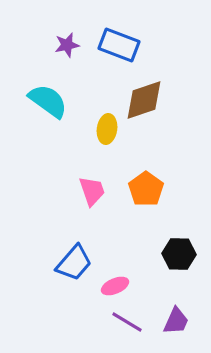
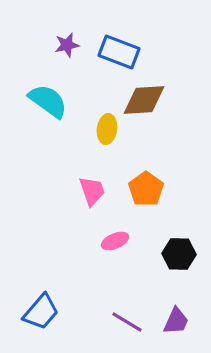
blue rectangle: moved 7 px down
brown diamond: rotated 15 degrees clockwise
blue trapezoid: moved 33 px left, 49 px down
pink ellipse: moved 45 px up
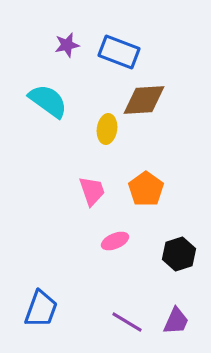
black hexagon: rotated 20 degrees counterclockwise
blue trapezoid: moved 3 px up; rotated 21 degrees counterclockwise
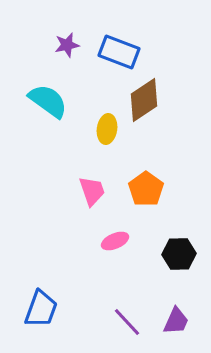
brown diamond: rotated 30 degrees counterclockwise
black hexagon: rotated 16 degrees clockwise
purple line: rotated 16 degrees clockwise
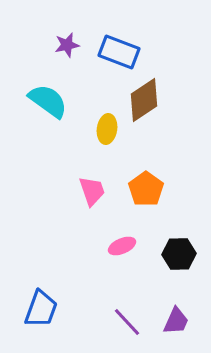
pink ellipse: moved 7 px right, 5 px down
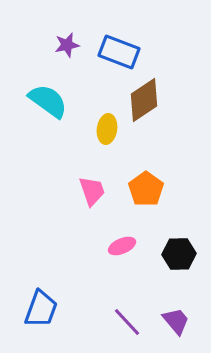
purple trapezoid: rotated 64 degrees counterclockwise
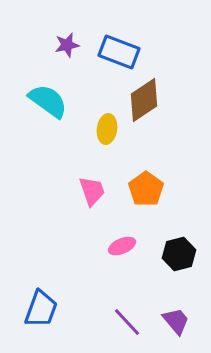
black hexagon: rotated 12 degrees counterclockwise
